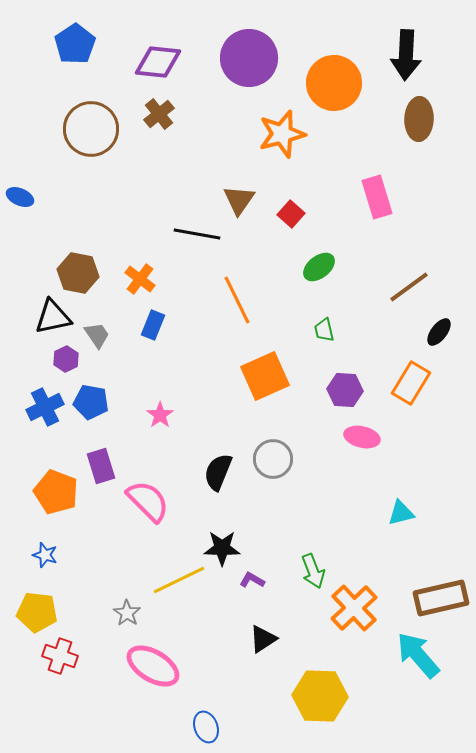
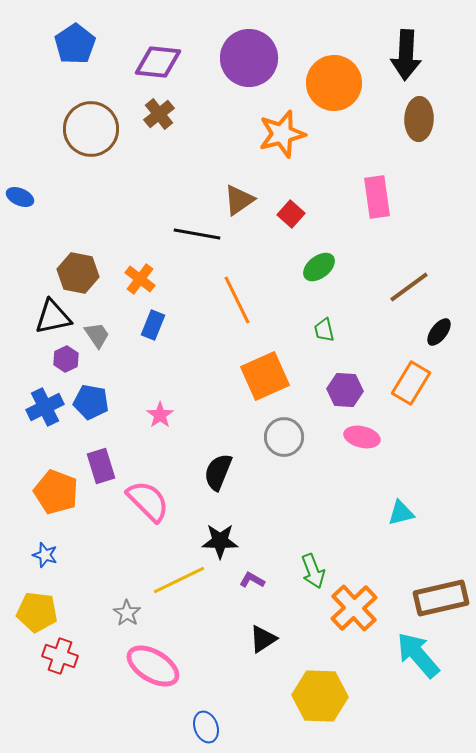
pink rectangle at (377, 197): rotated 9 degrees clockwise
brown triangle at (239, 200): rotated 20 degrees clockwise
gray circle at (273, 459): moved 11 px right, 22 px up
black star at (222, 548): moved 2 px left, 7 px up
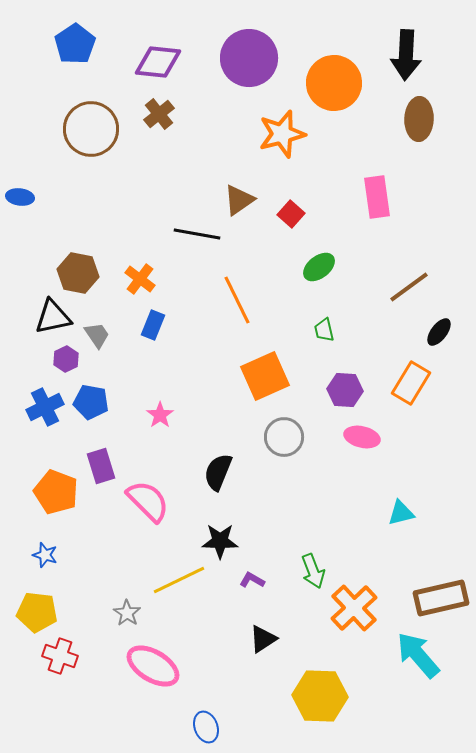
blue ellipse at (20, 197): rotated 16 degrees counterclockwise
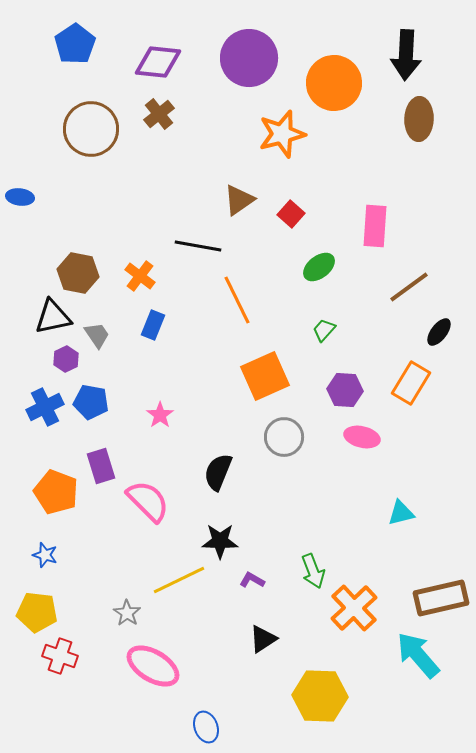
pink rectangle at (377, 197): moved 2 px left, 29 px down; rotated 12 degrees clockwise
black line at (197, 234): moved 1 px right, 12 px down
orange cross at (140, 279): moved 3 px up
green trapezoid at (324, 330): rotated 55 degrees clockwise
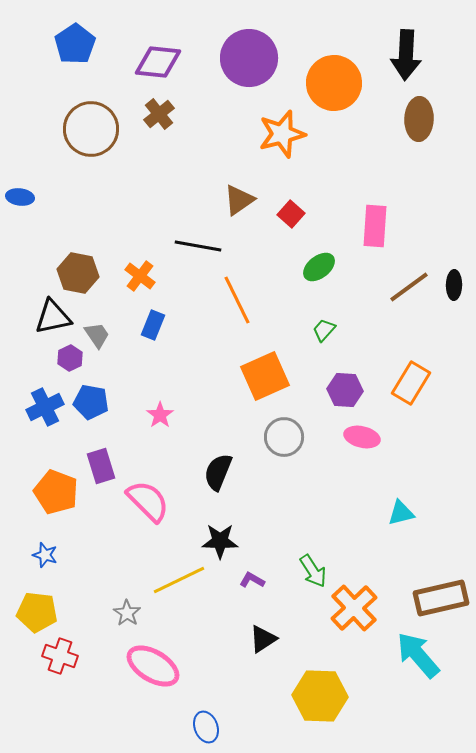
black ellipse at (439, 332): moved 15 px right, 47 px up; rotated 36 degrees counterclockwise
purple hexagon at (66, 359): moved 4 px right, 1 px up
green arrow at (313, 571): rotated 12 degrees counterclockwise
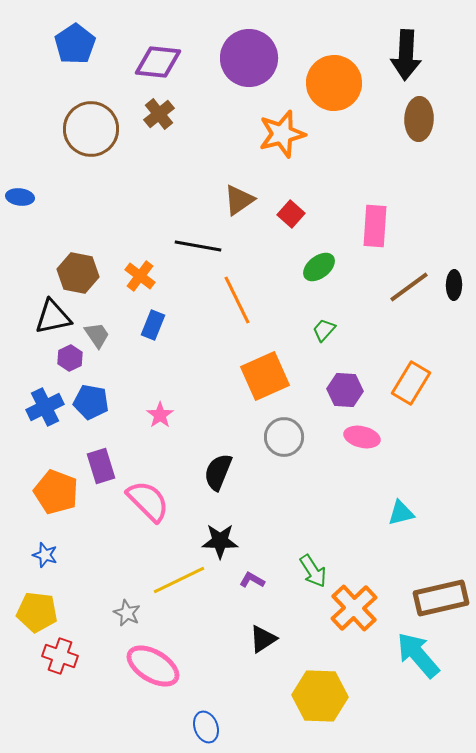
gray star at (127, 613): rotated 8 degrees counterclockwise
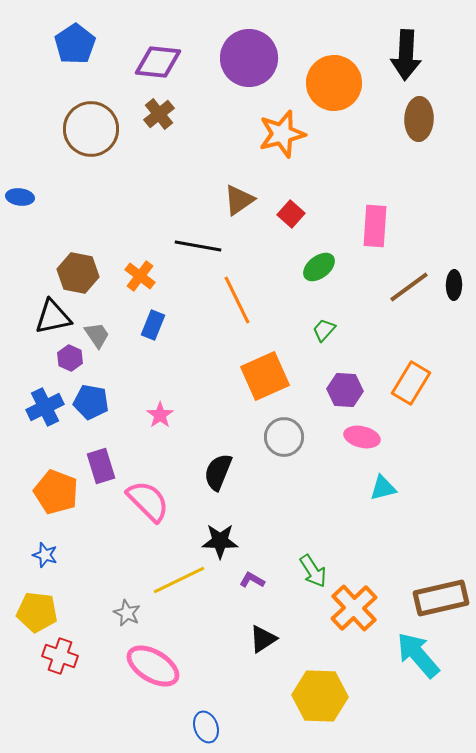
purple hexagon at (70, 358): rotated 10 degrees counterclockwise
cyan triangle at (401, 513): moved 18 px left, 25 px up
